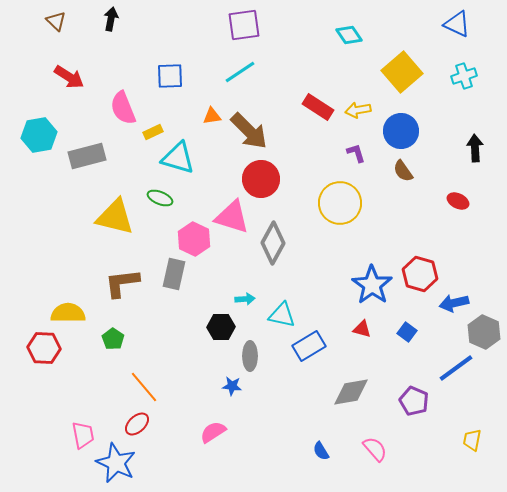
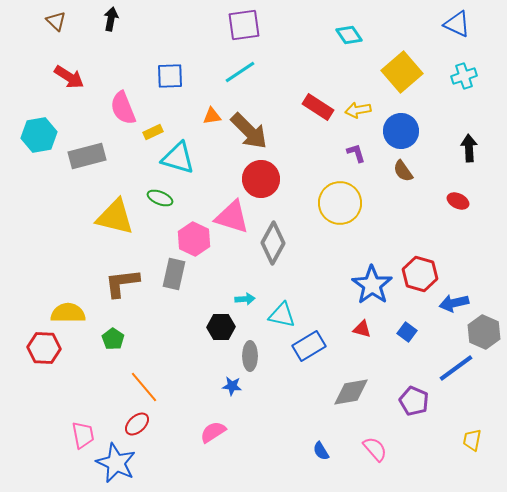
black arrow at (475, 148): moved 6 px left
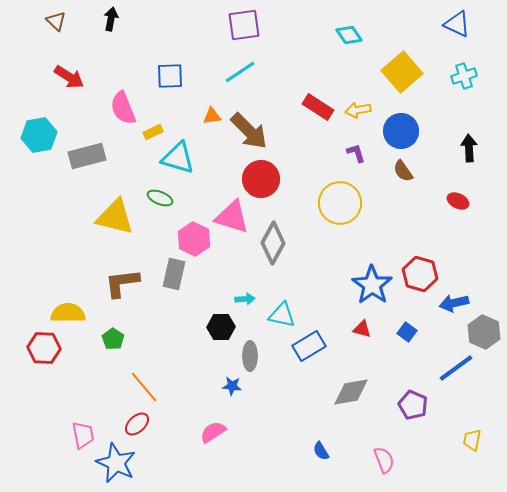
purple pentagon at (414, 401): moved 1 px left, 4 px down
pink semicircle at (375, 449): moved 9 px right, 11 px down; rotated 20 degrees clockwise
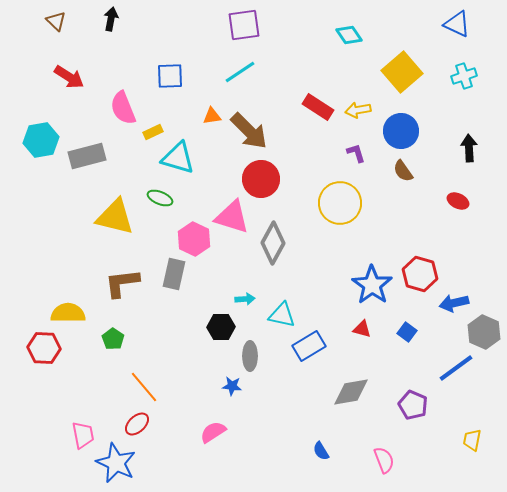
cyan hexagon at (39, 135): moved 2 px right, 5 px down
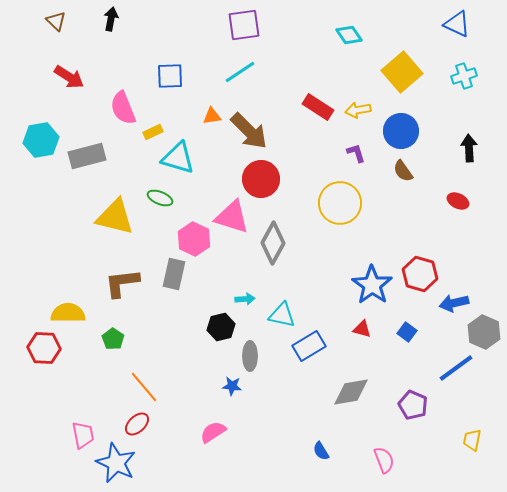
black hexagon at (221, 327): rotated 12 degrees counterclockwise
